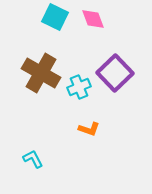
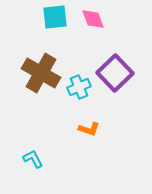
cyan square: rotated 32 degrees counterclockwise
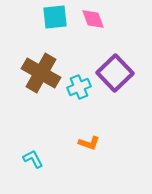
orange L-shape: moved 14 px down
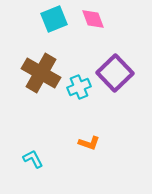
cyan square: moved 1 px left, 2 px down; rotated 16 degrees counterclockwise
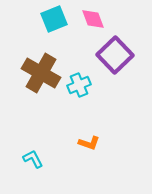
purple square: moved 18 px up
cyan cross: moved 2 px up
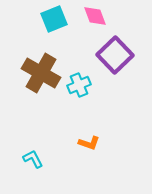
pink diamond: moved 2 px right, 3 px up
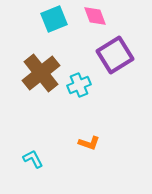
purple square: rotated 12 degrees clockwise
brown cross: rotated 21 degrees clockwise
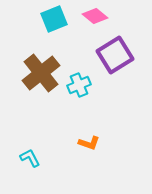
pink diamond: rotated 30 degrees counterclockwise
cyan L-shape: moved 3 px left, 1 px up
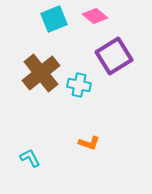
purple square: moved 1 px left, 1 px down
cyan cross: rotated 35 degrees clockwise
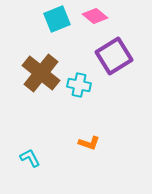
cyan square: moved 3 px right
brown cross: rotated 12 degrees counterclockwise
